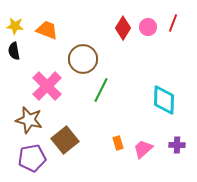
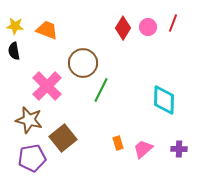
brown circle: moved 4 px down
brown square: moved 2 px left, 2 px up
purple cross: moved 2 px right, 4 px down
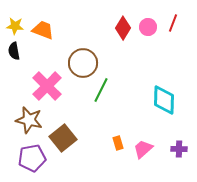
orange trapezoid: moved 4 px left
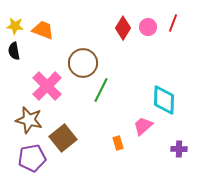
pink trapezoid: moved 23 px up
